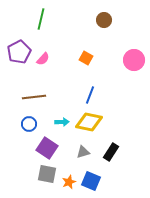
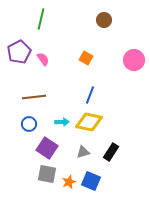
pink semicircle: rotated 80 degrees counterclockwise
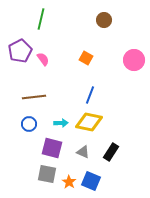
purple pentagon: moved 1 px right, 1 px up
cyan arrow: moved 1 px left, 1 px down
purple square: moved 5 px right; rotated 20 degrees counterclockwise
gray triangle: rotated 40 degrees clockwise
orange star: rotated 16 degrees counterclockwise
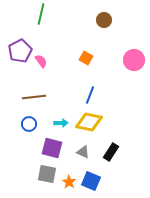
green line: moved 5 px up
pink semicircle: moved 2 px left, 2 px down
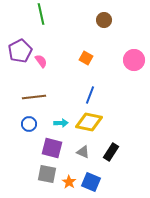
green line: rotated 25 degrees counterclockwise
blue square: moved 1 px down
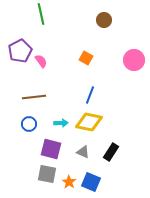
purple square: moved 1 px left, 1 px down
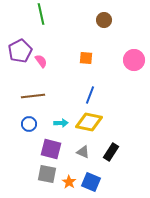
orange square: rotated 24 degrees counterclockwise
brown line: moved 1 px left, 1 px up
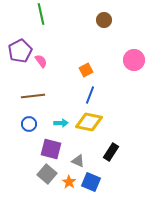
orange square: moved 12 px down; rotated 32 degrees counterclockwise
gray triangle: moved 5 px left, 9 px down
gray square: rotated 30 degrees clockwise
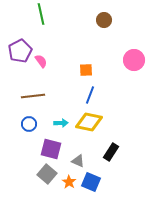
orange square: rotated 24 degrees clockwise
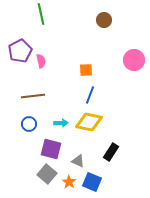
pink semicircle: rotated 24 degrees clockwise
blue square: moved 1 px right
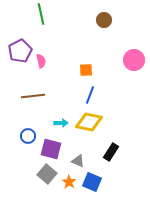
blue circle: moved 1 px left, 12 px down
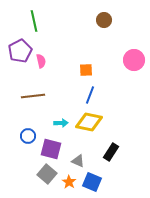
green line: moved 7 px left, 7 px down
